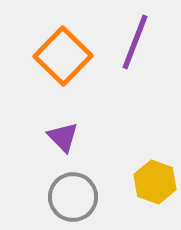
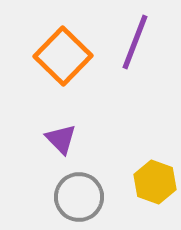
purple triangle: moved 2 px left, 2 px down
gray circle: moved 6 px right
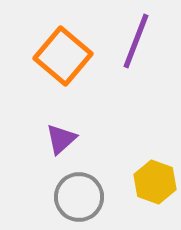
purple line: moved 1 px right, 1 px up
orange square: rotated 4 degrees counterclockwise
purple triangle: rotated 32 degrees clockwise
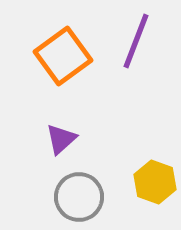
orange square: rotated 14 degrees clockwise
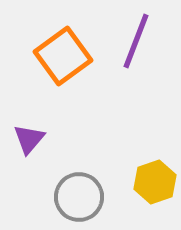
purple triangle: moved 32 px left; rotated 8 degrees counterclockwise
yellow hexagon: rotated 21 degrees clockwise
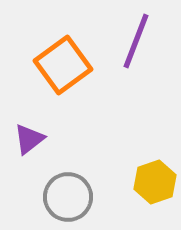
orange square: moved 9 px down
purple triangle: rotated 12 degrees clockwise
gray circle: moved 11 px left
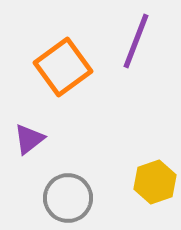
orange square: moved 2 px down
gray circle: moved 1 px down
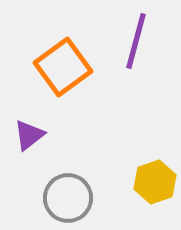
purple line: rotated 6 degrees counterclockwise
purple triangle: moved 4 px up
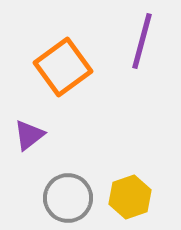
purple line: moved 6 px right
yellow hexagon: moved 25 px left, 15 px down
